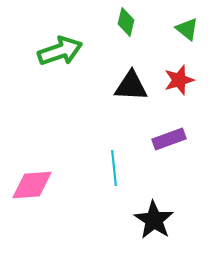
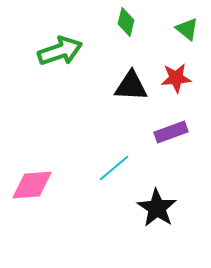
red star: moved 3 px left, 2 px up; rotated 12 degrees clockwise
purple rectangle: moved 2 px right, 7 px up
cyan line: rotated 56 degrees clockwise
black star: moved 3 px right, 12 px up
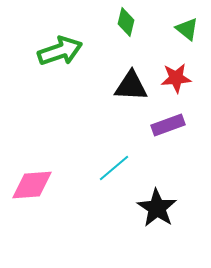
purple rectangle: moved 3 px left, 7 px up
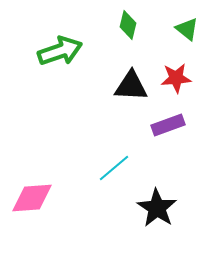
green diamond: moved 2 px right, 3 px down
pink diamond: moved 13 px down
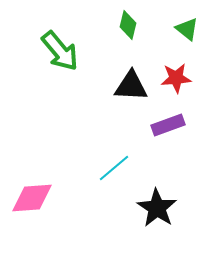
green arrow: rotated 69 degrees clockwise
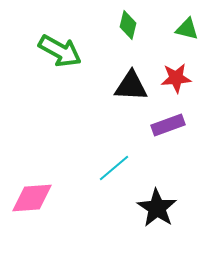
green triangle: rotated 25 degrees counterclockwise
green arrow: rotated 21 degrees counterclockwise
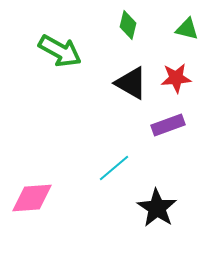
black triangle: moved 3 px up; rotated 27 degrees clockwise
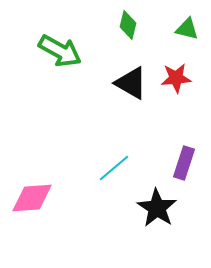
purple rectangle: moved 16 px right, 38 px down; rotated 52 degrees counterclockwise
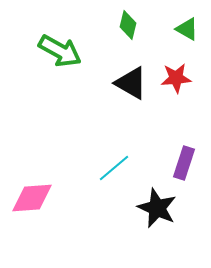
green triangle: rotated 15 degrees clockwise
black star: rotated 9 degrees counterclockwise
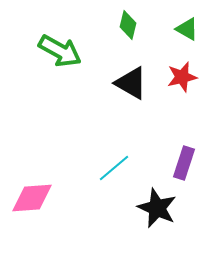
red star: moved 6 px right, 1 px up; rotated 8 degrees counterclockwise
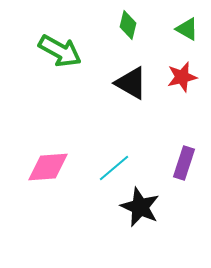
pink diamond: moved 16 px right, 31 px up
black star: moved 17 px left, 1 px up
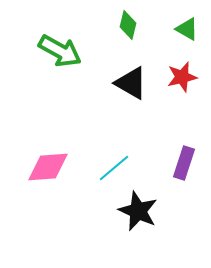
black star: moved 2 px left, 4 px down
